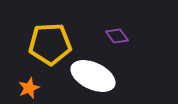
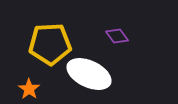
white ellipse: moved 4 px left, 2 px up
orange star: moved 1 px down; rotated 15 degrees counterclockwise
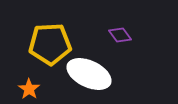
purple diamond: moved 3 px right, 1 px up
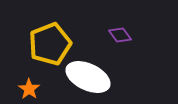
yellow pentagon: rotated 18 degrees counterclockwise
white ellipse: moved 1 px left, 3 px down
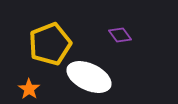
white ellipse: moved 1 px right
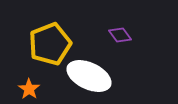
white ellipse: moved 1 px up
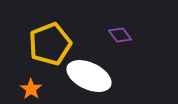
orange star: moved 2 px right
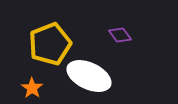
orange star: moved 1 px right, 1 px up
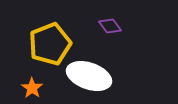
purple diamond: moved 10 px left, 9 px up
white ellipse: rotated 6 degrees counterclockwise
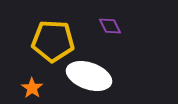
purple diamond: rotated 10 degrees clockwise
yellow pentagon: moved 3 px right, 3 px up; rotated 24 degrees clockwise
